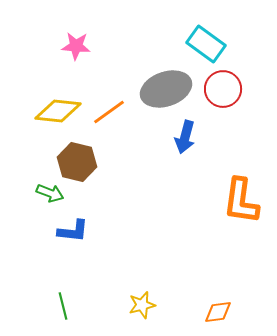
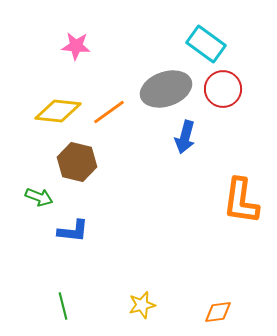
green arrow: moved 11 px left, 4 px down
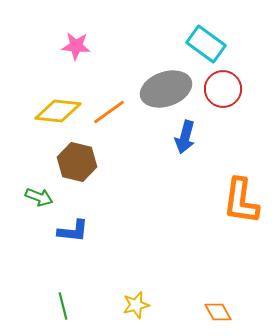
yellow star: moved 6 px left
orange diamond: rotated 68 degrees clockwise
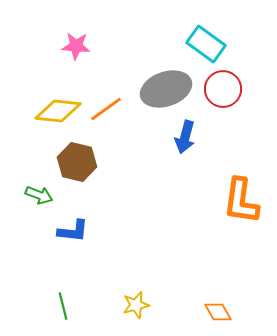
orange line: moved 3 px left, 3 px up
green arrow: moved 2 px up
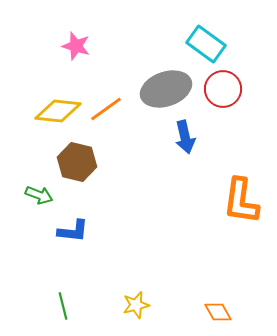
pink star: rotated 12 degrees clockwise
blue arrow: rotated 28 degrees counterclockwise
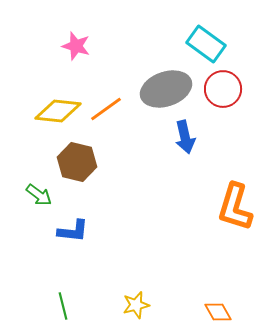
green arrow: rotated 16 degrees clockwise
orange L-shape: moved 6 px left, 6 px down; rotated 9 degrees clockwise
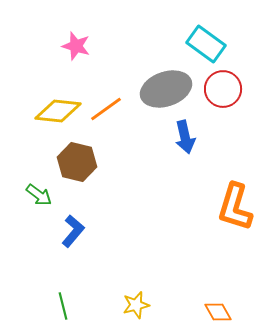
blue L-shape: rotated 56 degrees counterclockwise
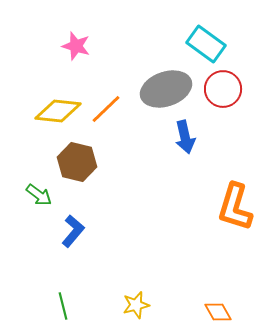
orange line: rotated 8 degrees counterclockwise
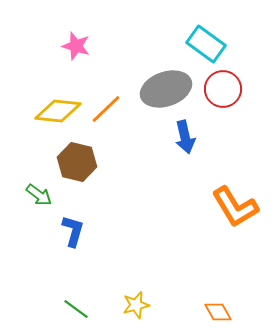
orange L-shape: rotated 48 degrees counterclockwise
blue L-shape: rotated 24 degrees counterclockwise
green line: moved 13 px right, 3 px down; rotated 40 degrees counterclockwise
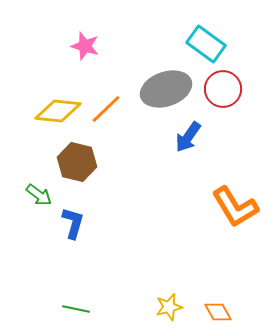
pink star: moved 9 px right
blue arrow: moved 3 px right; rotated 48 degrees clockwise
blue L-shape: moved 8 px up
yellow star: moved 33 px right, 2 px down
green line: rotated 24 degrees counterclockwise
